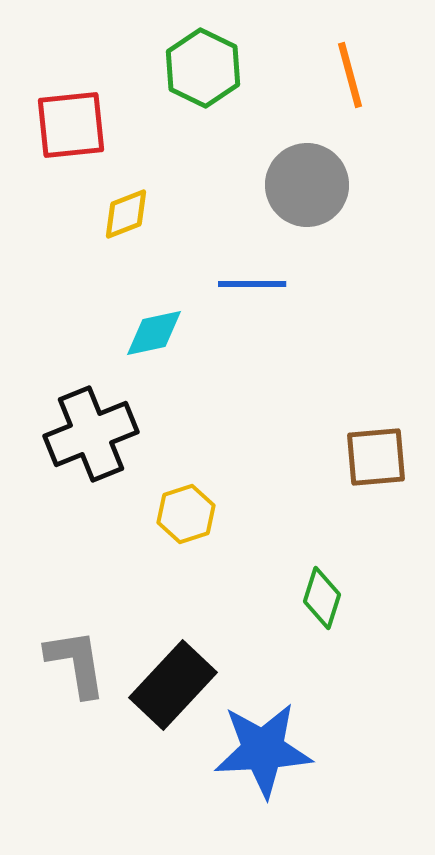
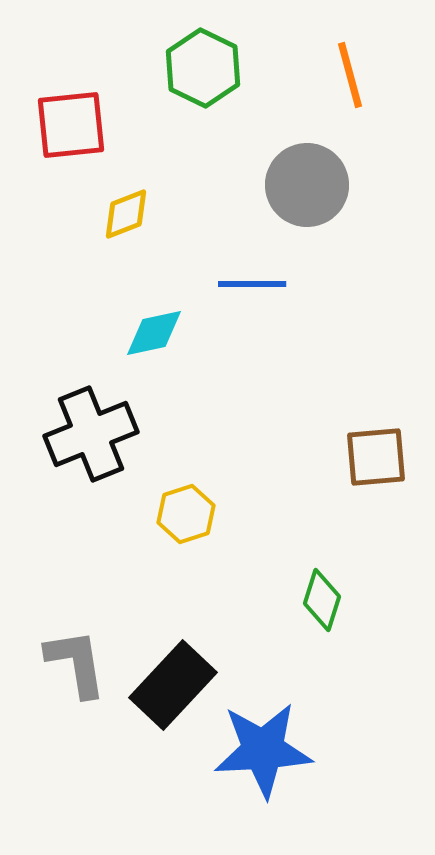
green diamond: moved 2 px down
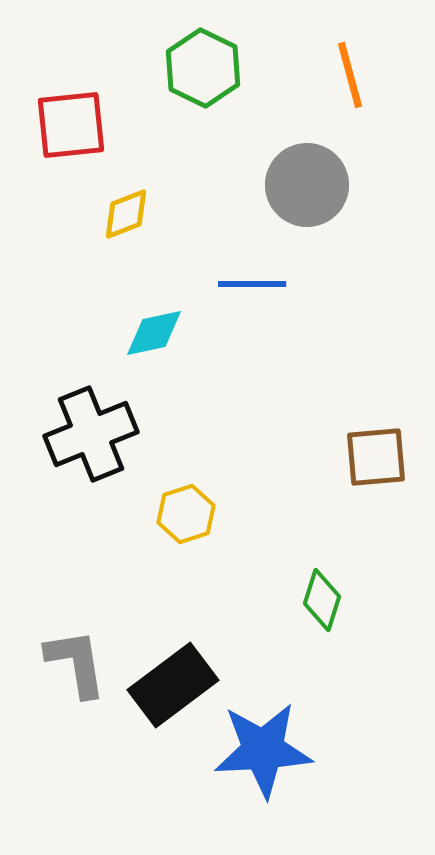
black rectangle: rotated 10 degrees clockwise
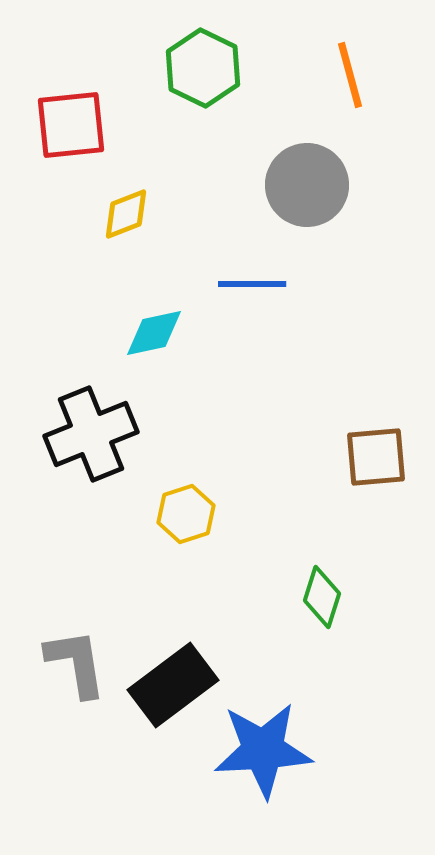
green diamond: moved 3 px up
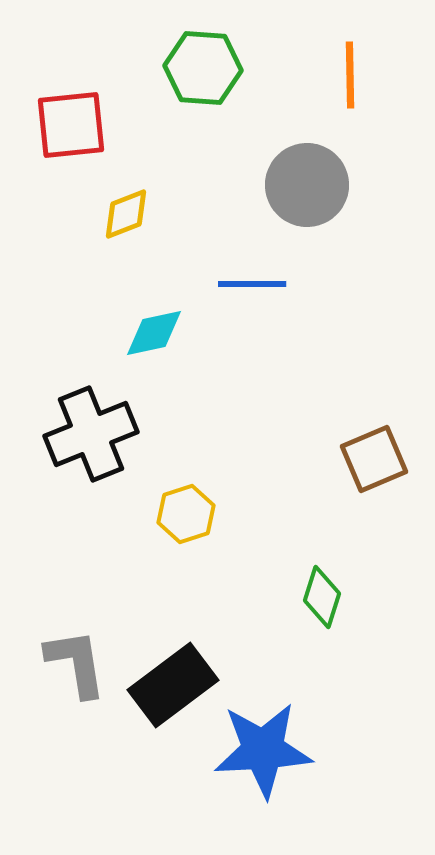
green hexagon: rotated 22 degrees counterclockwise
orange line: rotated 14 degrees clockwise
brown square: moved 2 px left, 2 px down; rotated 18 degrees counterclockwise
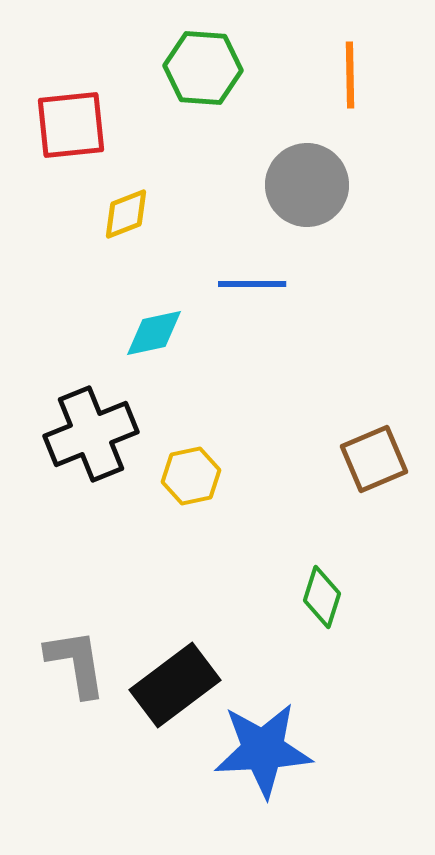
yellow hexagon: moved 5 px right, 38 px up; rotated 6 degrees clockwise
black rectangle: moved 2 px right
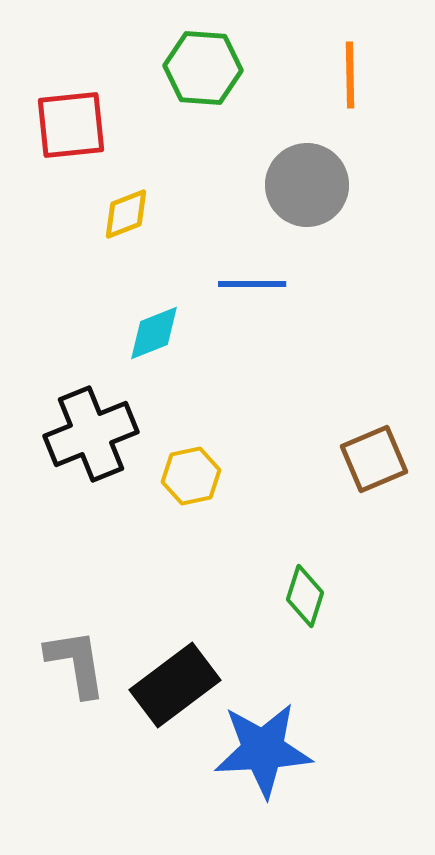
cyan diamond: rotated 10 degrees counterclockwise
green diamond: moved 17 px left, 1 px up
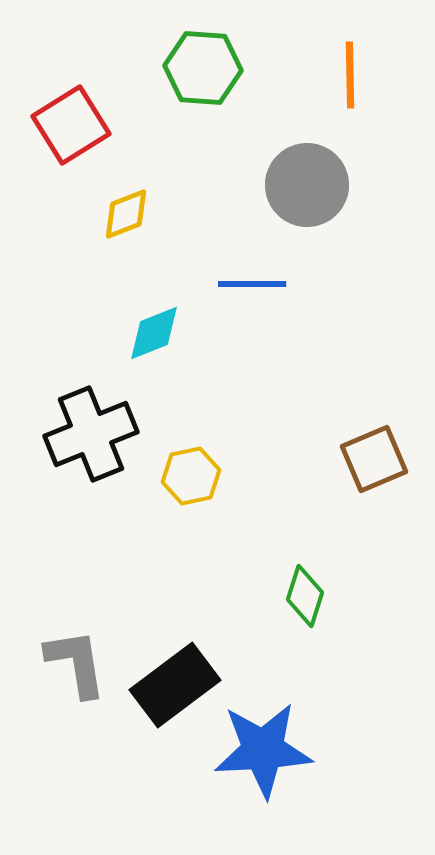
red square: rotated 26 degrees counterclockwise
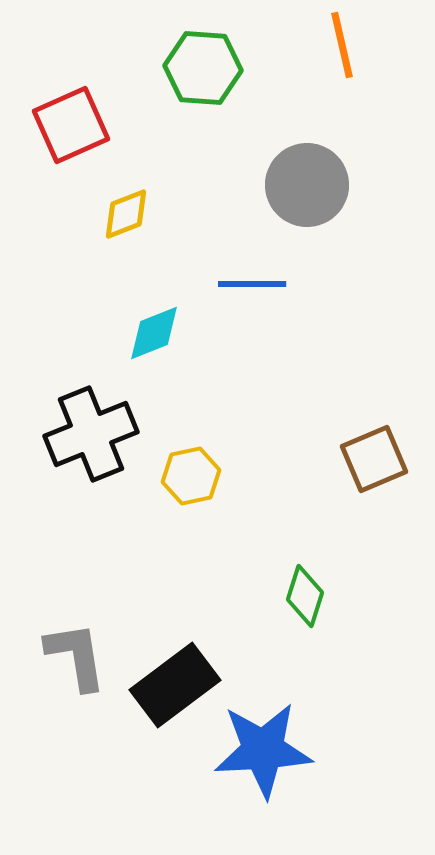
orange line: moved 8 px left, 30 px up; rotated 12 degrees counterclockwise
red square: rotated 8 degrees clockwise
gray L-shape: moved 7 px up
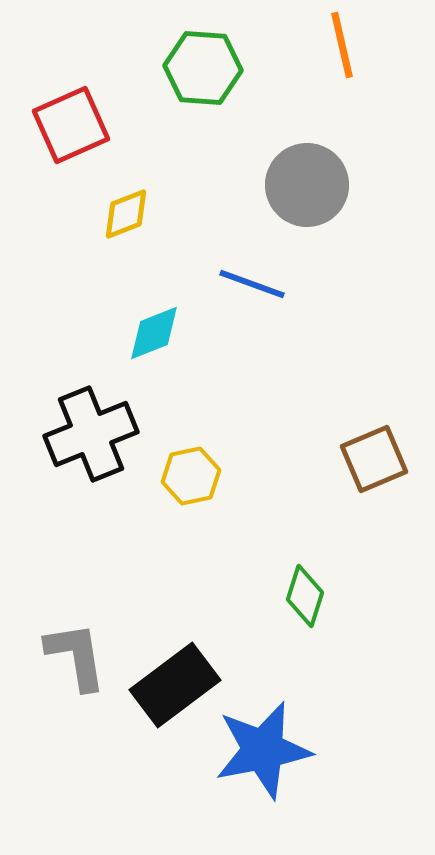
blue line: rotated 20 degrees clockwise
blue star: rotated 8 degrees counterclockwise
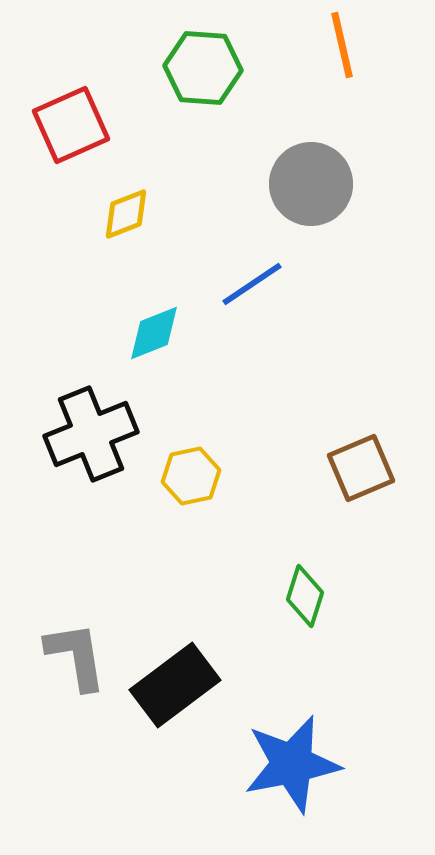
gray circle: moved 4 px right, 1 px up
blue line: rotated 54 degrees counterclockwise
brown square: moved 13 px left, 9 px down
blue star: moved 29 px right, 14 px down
